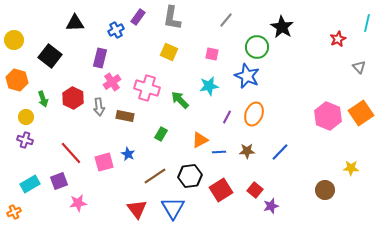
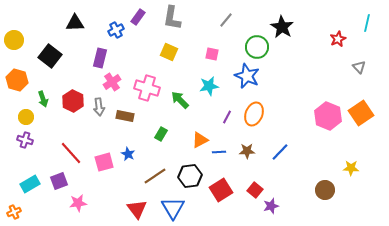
red hexagon at (73, 98): moved 3 px down
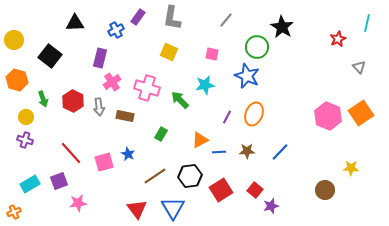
cyan star at (209, 86): moved 4 px left, 1 px up
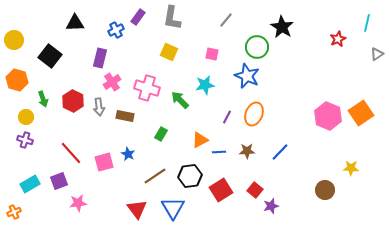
gray triangle at (359, 67): moved 18 px right, 13 px up; rotated 40 degrees clockwise
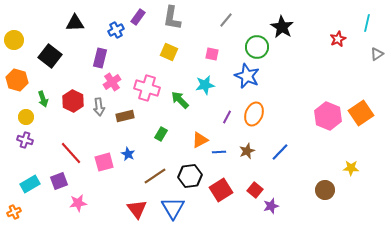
brown rectangle at (125, 116): rotated 24 degrees counterclockwise
brown star at (247, 151): rotated 21 degrees counterclockwise
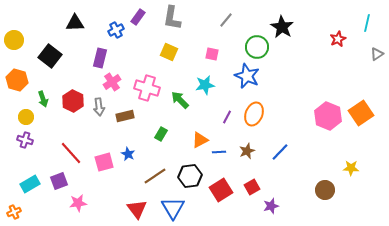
red square at (255, 190): moved 3 px left, 3 px up; rotated 21 degrees clockwise
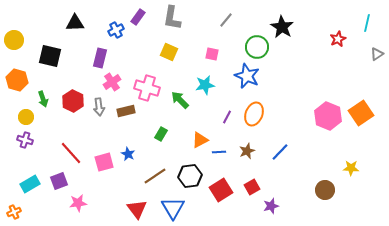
black square at (50, 56): rotated 25 degrees counterclockwise
brown rectangle at (125, 116): moved 1 px right, 5 px up
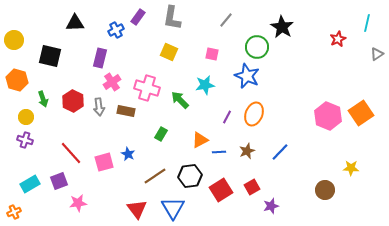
brown rectangle at (126, 111): rotated 24 degrees clockwise
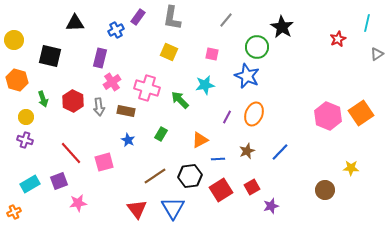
blue line at (219, 152): moved 1 px left, 7 px down
blue star at (128, 154): moved 14 px up
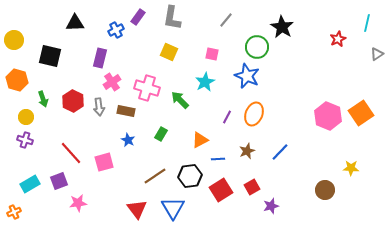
cyan star at (205, 85): moved 3 px up; rotated 18 degrees counterclockwise
